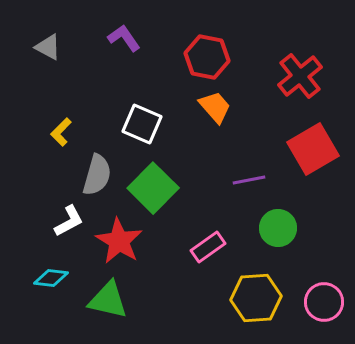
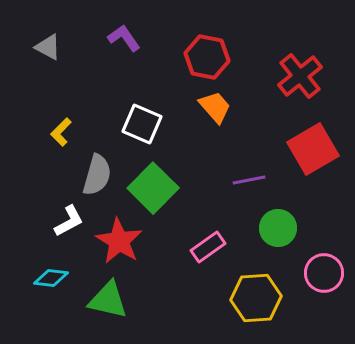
pink circle: moved 29 px up
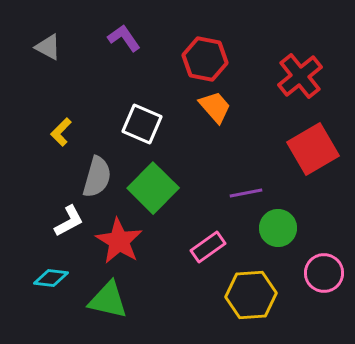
red hexagon: moved 2 px left, 2 px down
gray semicircle: moved 2 px down
purple line: moved 3 px left, 13 px down
yellow hexagon: moved 5 px left, 3 px up
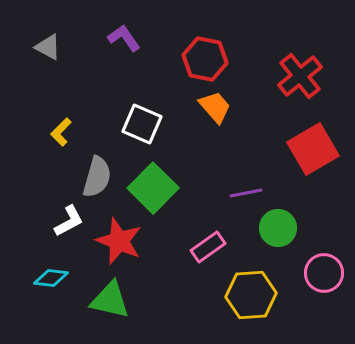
red star: rotated 9 degrees counterclockwise
green triangle: moved 2 px right
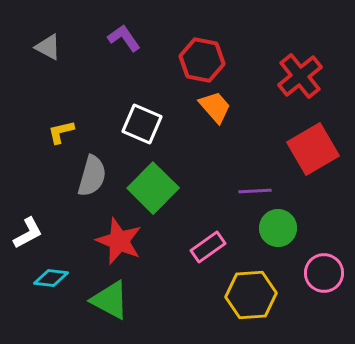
red hexagon: moved 3 px left, 1 px down
yellow L-shape: rotated 32 degrees clockwise
gray semicircle: moved 5 px left, 1 px up
purple line: moved 9 px right, 2 px up; rotated 8 degrees clockwise
white L-shape: moved 41 px left, 12 px down
green triangle: rotated 15 degrees clockwise
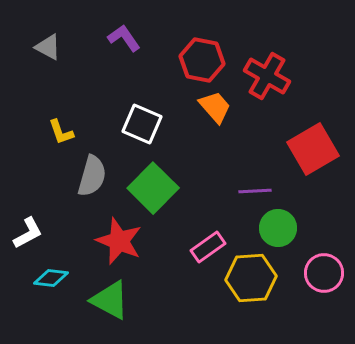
red cross: moved 33 px left; rotated 21 degrees counterclockwise
yellow L-shape: rotated 96 degrees counterclockwise
yellow hexagon: moved 17 px up
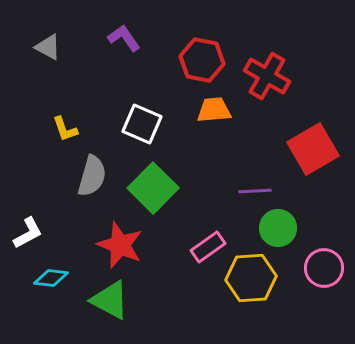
orange trapezoid: moved 1 px left, 3 px down; rotated 54 degrees counterclockwise
yellow L-shape: moved 4 px right, 3 px up
red star: moved 1 px right, 4 px down
pink circle: moved 5 px up
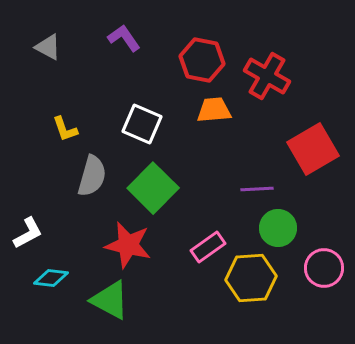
purple line: moved 2 px right, 2 px up
red star: moved 8 px right; rotated 9 degrees counterclockwise
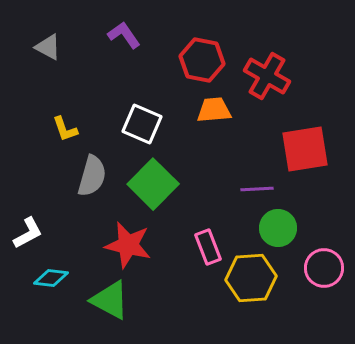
purple L-shape: moved 3 px up
red square: moved 8 px left; rotated 21 degrees clockwise
green square: moved 4 px up
pink rectangle: rotated 76 degrees counterclockwise
